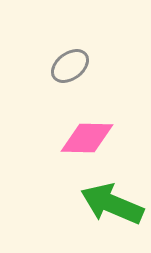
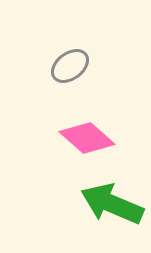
pink diamond: rotated 40 degrees clockwise
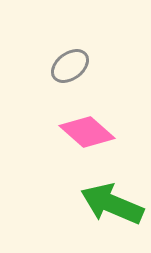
pink diamond: moved 6 px up
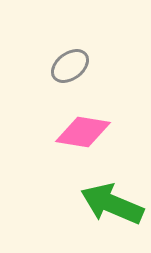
pink diamond: moved 4 px left; rotated 32 degrees counterclockwise
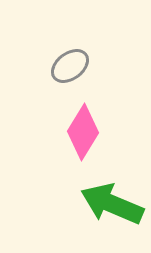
pink diamond: rotated 68 degrees counterclockwise
